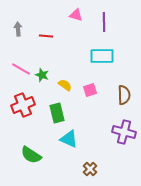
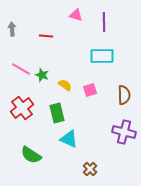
gray arrow: moved 6 px left
red cross: moved 1 px left, 3 px down; rotated 15 degrees counterclockwise
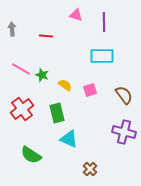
brown semicircle: rotated 36 degrees counterclockwise
red cross: moved 1 px down
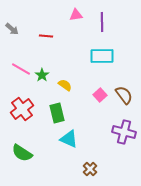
pink triangle: rotated 24 degrees counterclockwise
purple line: moved 2 px left
gray arrow: rotated 136 degrees clockwise
green star: rotated 16 degrees clockwise
pink square: moved 10 px right, 5 px down; rotated 24 degrees counterclockwise
green semicircle: moved 9 px left, 2 px up
